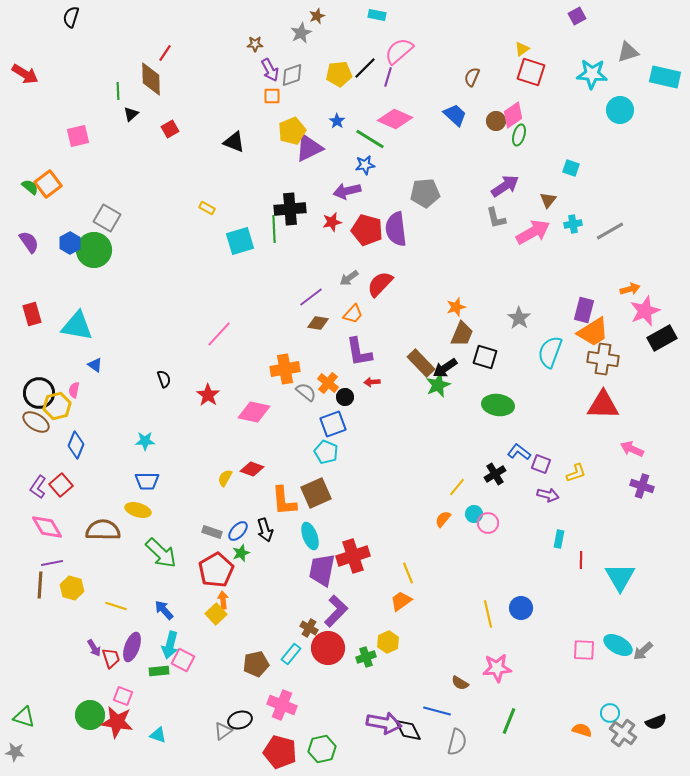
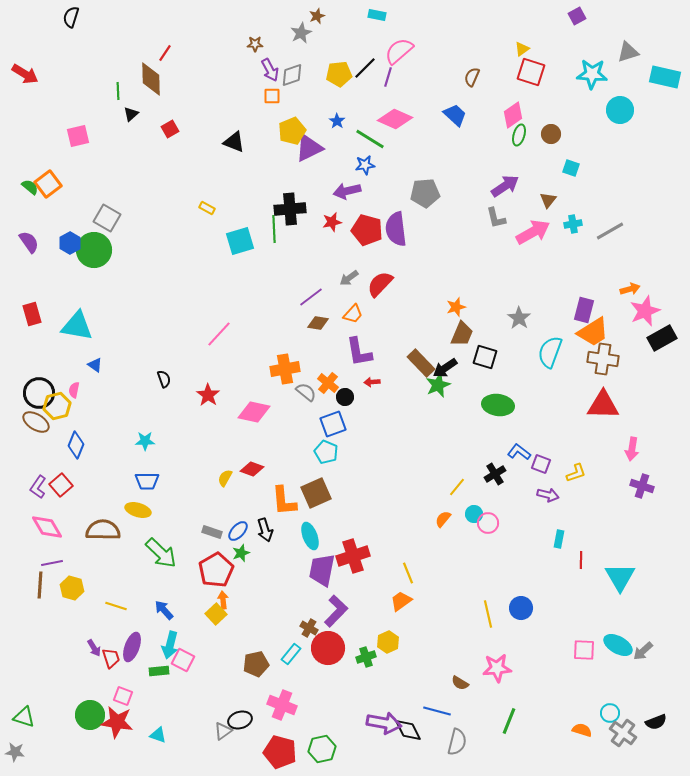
brown circle at (496, 121): moved 55 px right, 13 px down
pink arrow at (632, 449): rotated 105 degrees counterclockwise
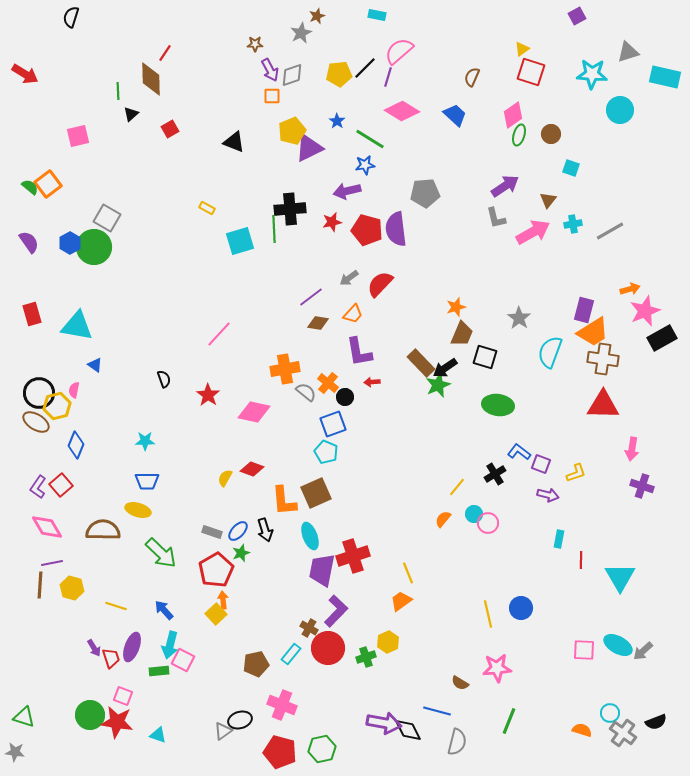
pink diamond at (395, 119): moved 7 px right, 8 px up; rotated 8 degrees clockwise
green circle at (94, 250): moved 3 px up
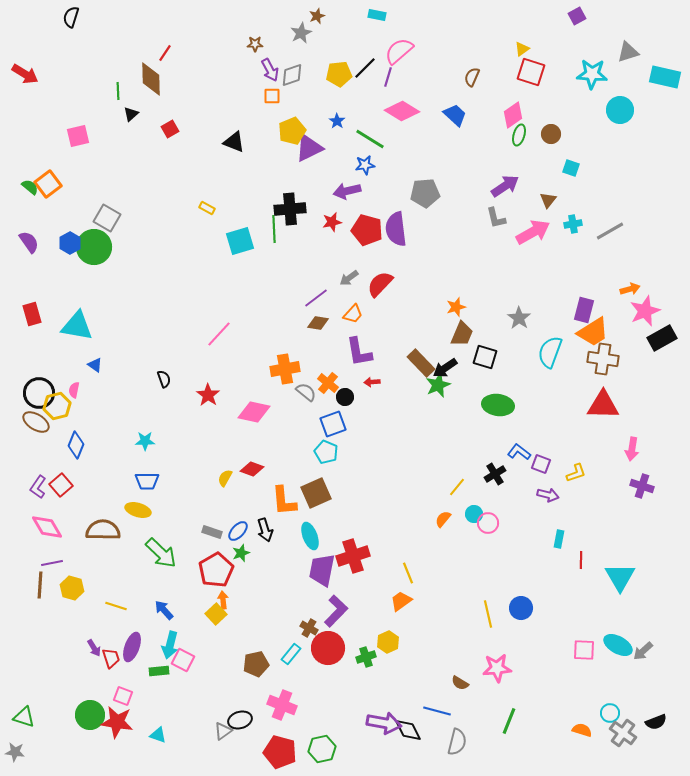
purple line at (311, 297): moved 5 px right, 1 px down
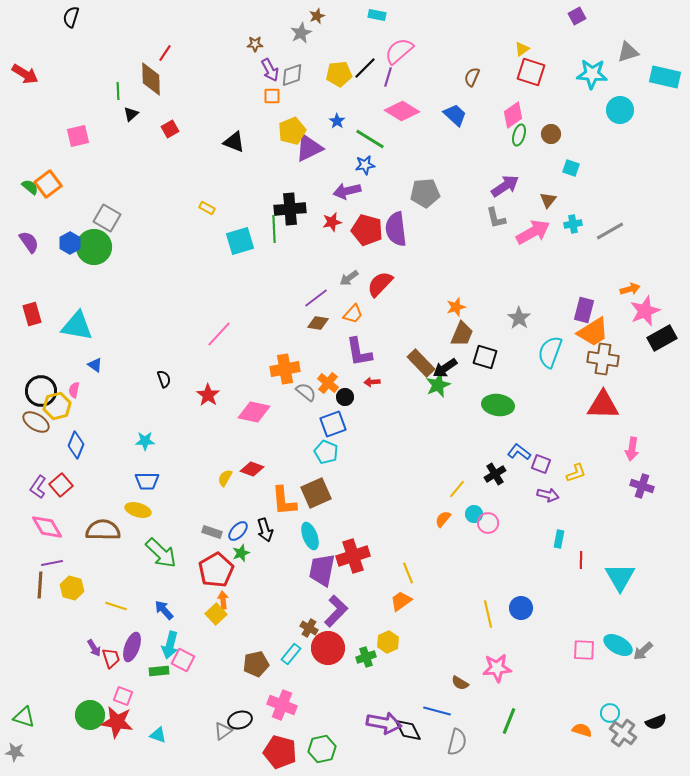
black circle at (39, 393): moved 2 px right, 2 px up
yellow line at (457, 487): moved 2 px down
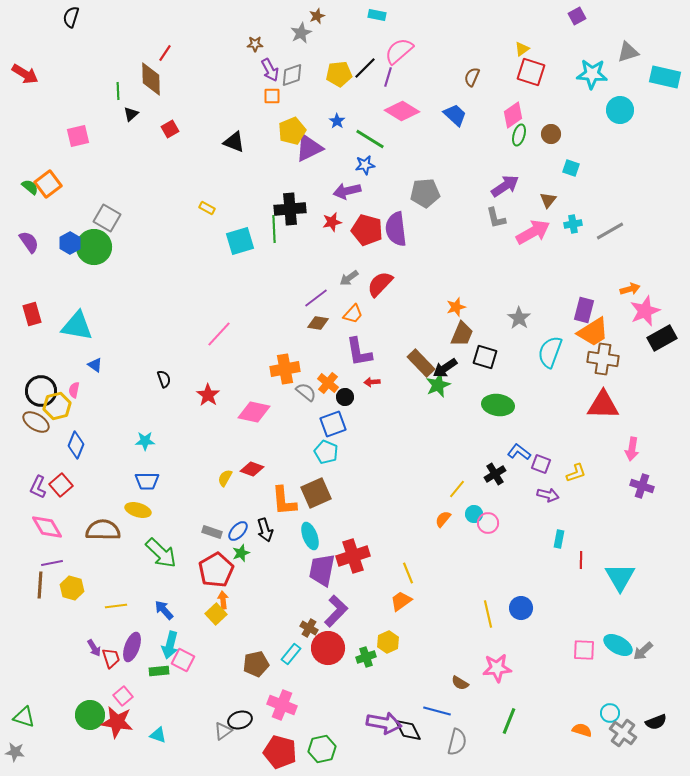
purple L-shape at (38, 487): rotated 10 degrees counterclockwise
yellow line at (116, 606): rotated 25 degrees counterclockwise
pink square at (123, 696): rotated 30 degrees clockwise
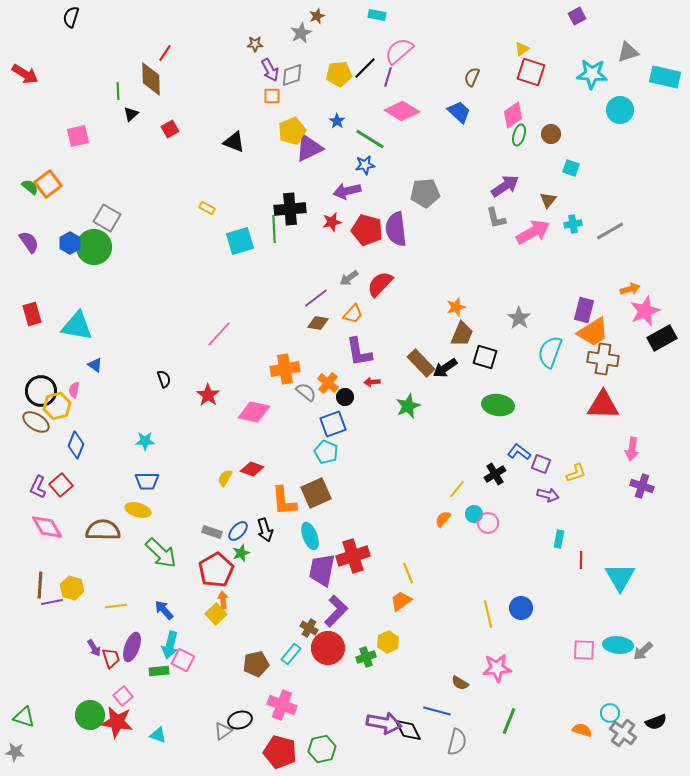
blue trapezoid at (455, 115): moved 4 px right, 3 px up
green star at (438, 385): moved 30 px left, 21 px down
purple line at (52, 563): moved 39 px down
cyan ellipse at (618, 645): rotated 24 degrees counterclockwise
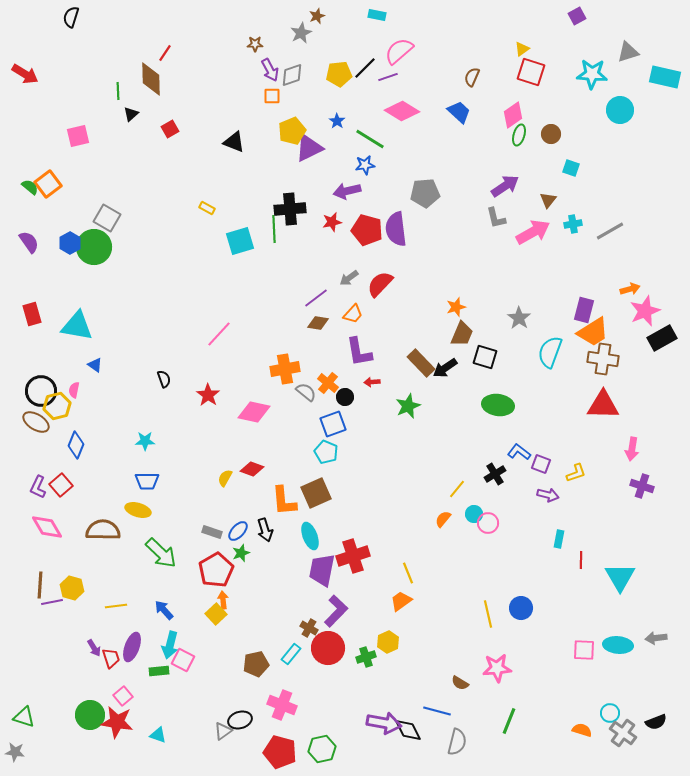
purple line at (388, 77): rotated 54 degrees clockwise
gray arrow at (643, 651): moved 13 px right, 13 px up; rotated 35 degrees clockwise
